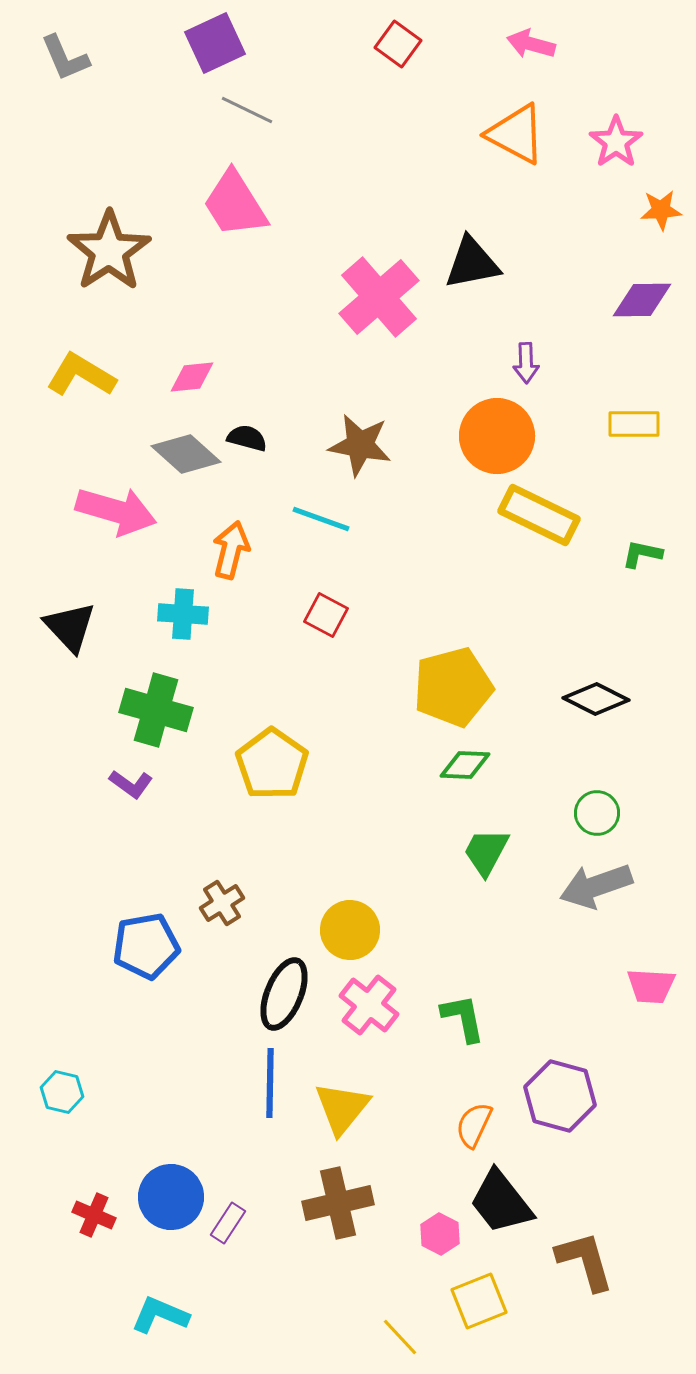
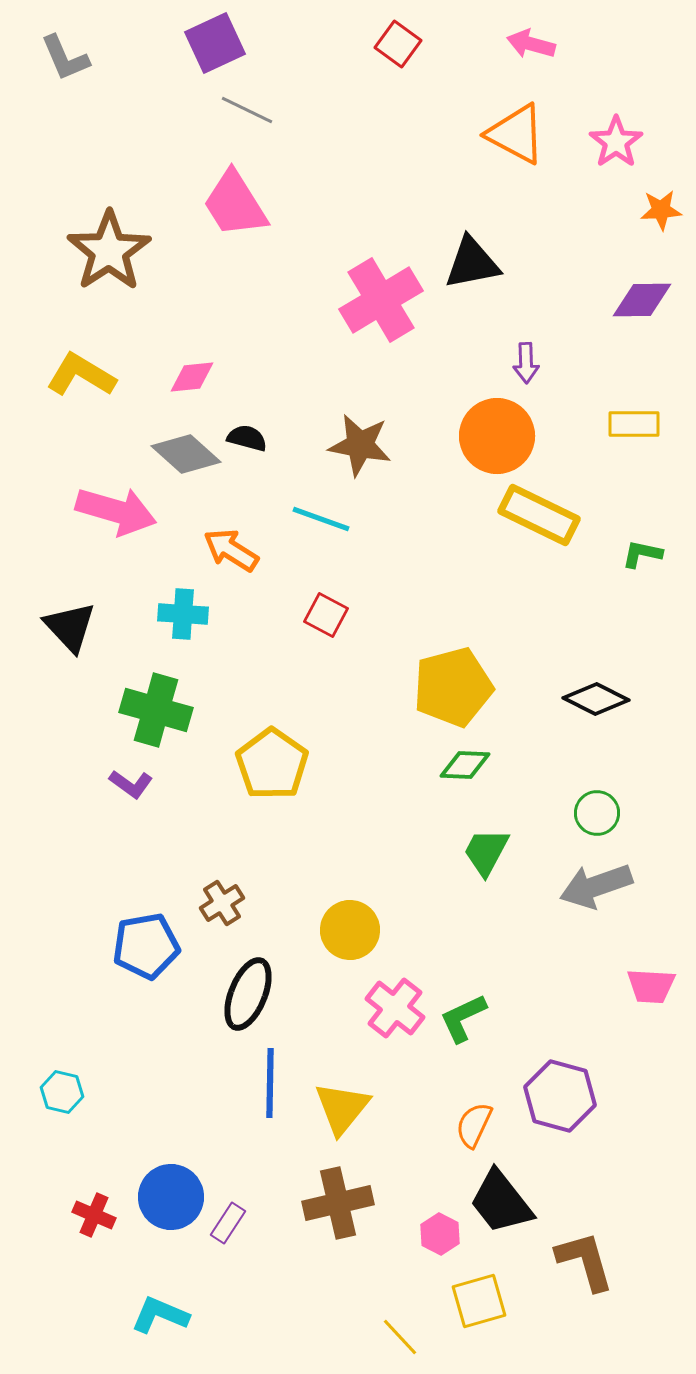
pink cross at (379, 297): moved 2 px right, 3 px down; rotated 10 degrees clockwise
orange arrow at (231, 550): rotated 72 degrees counterclockwise
black ellipse at (284, 994): moved 36 px left
pink cross at (369, 1005): moved 26 px right, 3 px down
green L-shape at (463, 1018): rotated 104 degrees counterclockwise
yellow square at (479, 1301): rotated 6 degrees clockwise
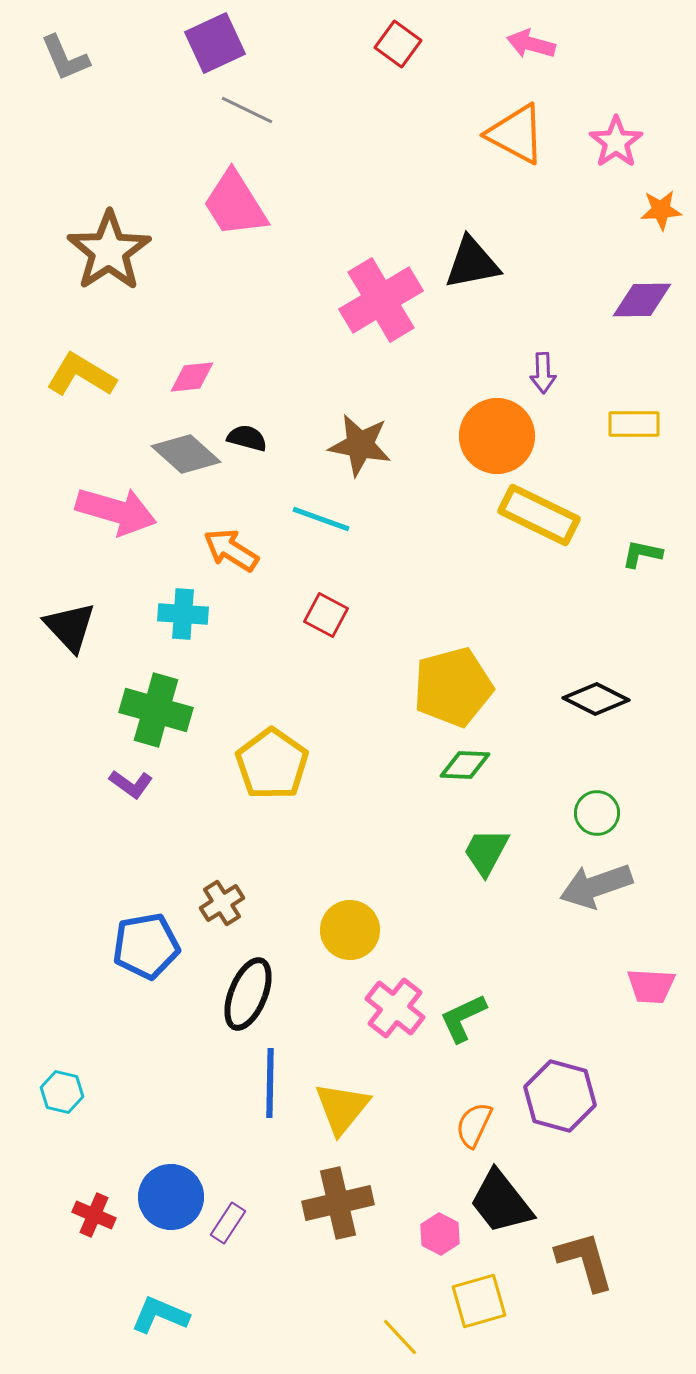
purple arrow at (526, 363): moved 17 px right, 10 px down
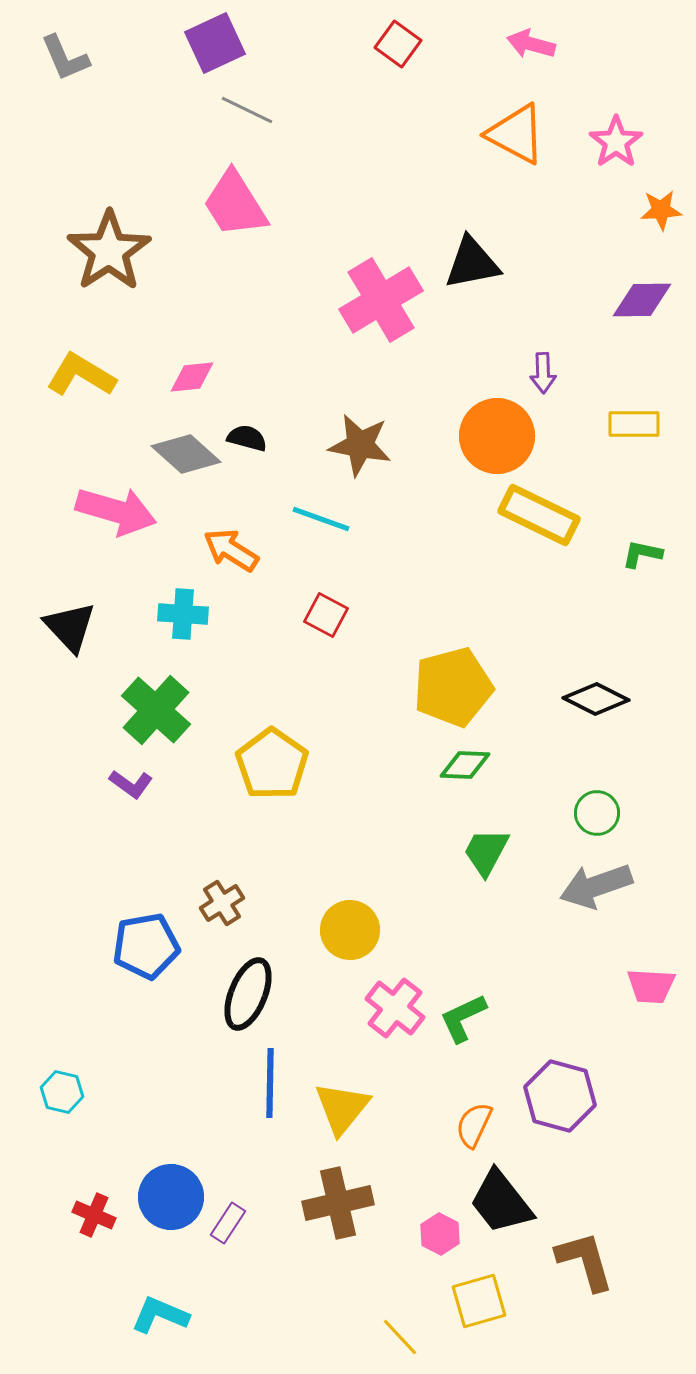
green cross at (156, 710): rotated 26 degrees clockwise
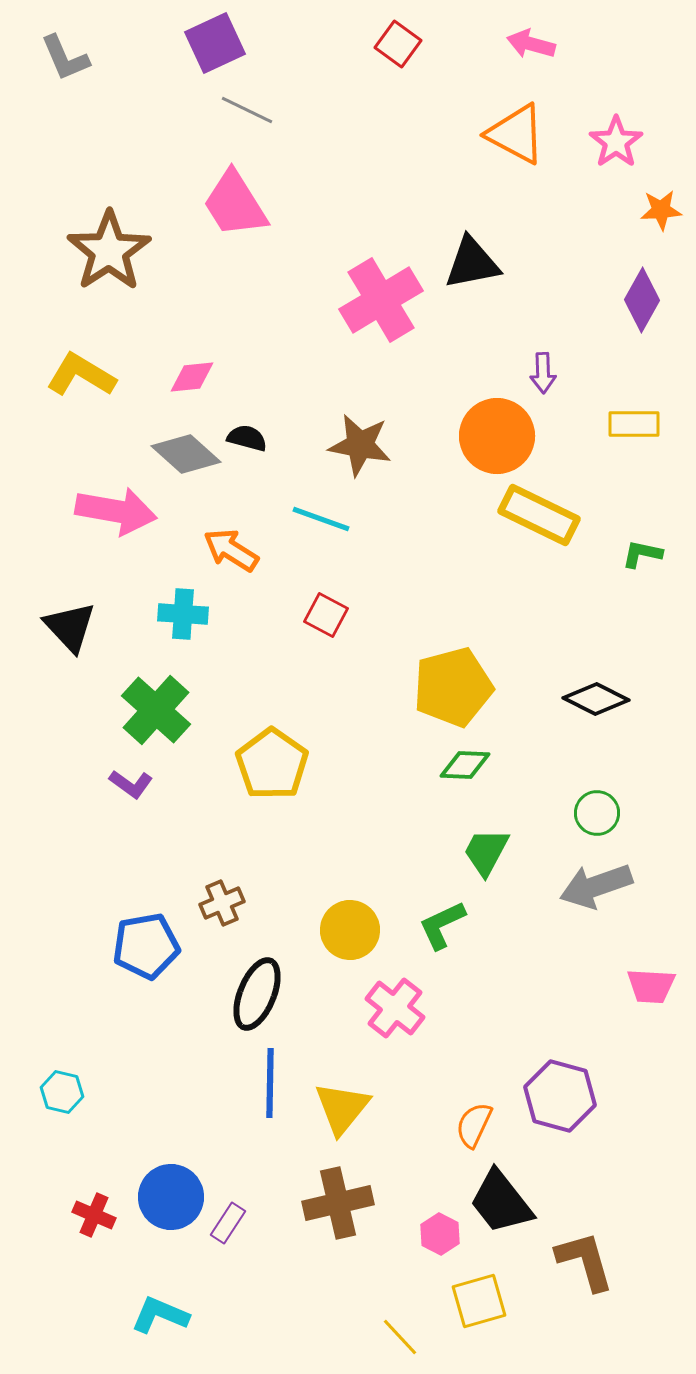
purple diamond at (642, 300): rotated 60 degrees counterclockwise
pink arrow at (116, 511): rotated 6 degrees counterclockwise
brown cross at (222, 903): rotated 9 degrees clockwise
black ellipse at (248, 994): moved 9 px right
green L-shape at (463, 1018): moved 21 px left, 93 px up
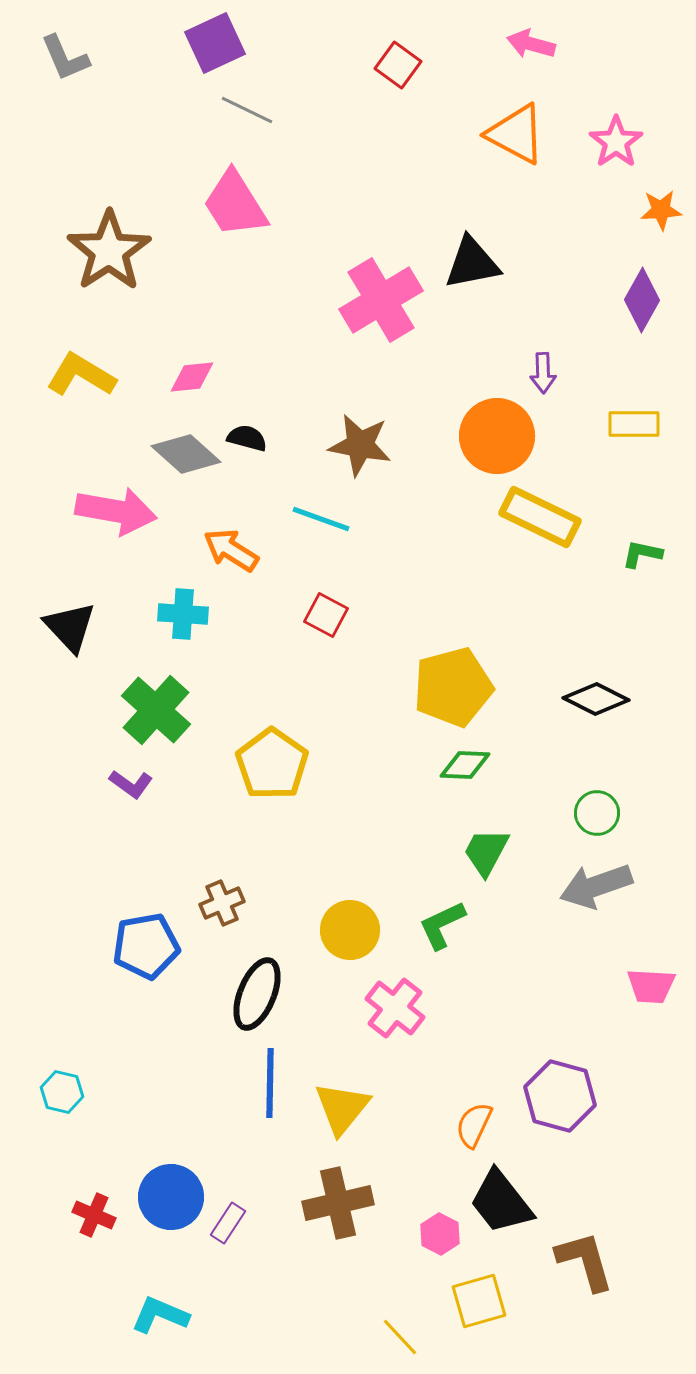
red square at (398, 44): moved 21 px down
yellow rectangle at (539, 515): moved 1 px right, 2 px down
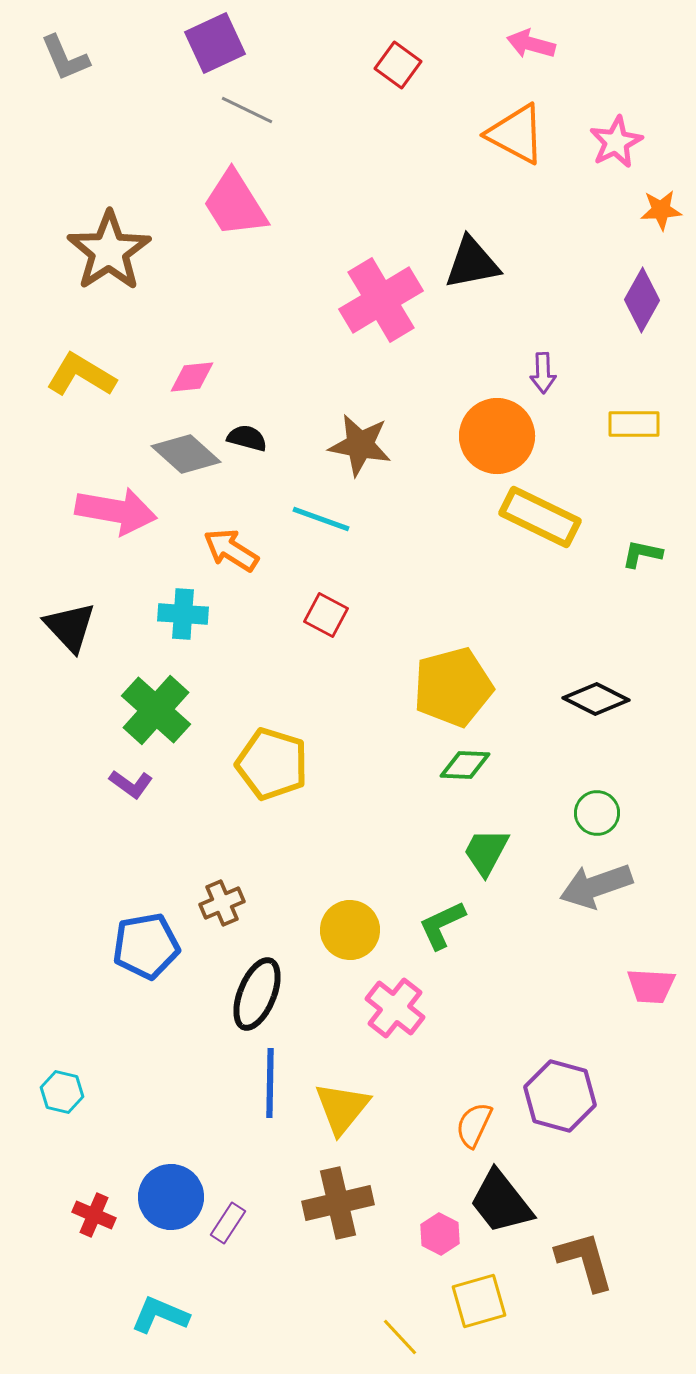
pink star at (616, 142): rotated 8 degrees clockwise
yellow pentagon at (272, 764): rotated 18 degrees counterclockwise
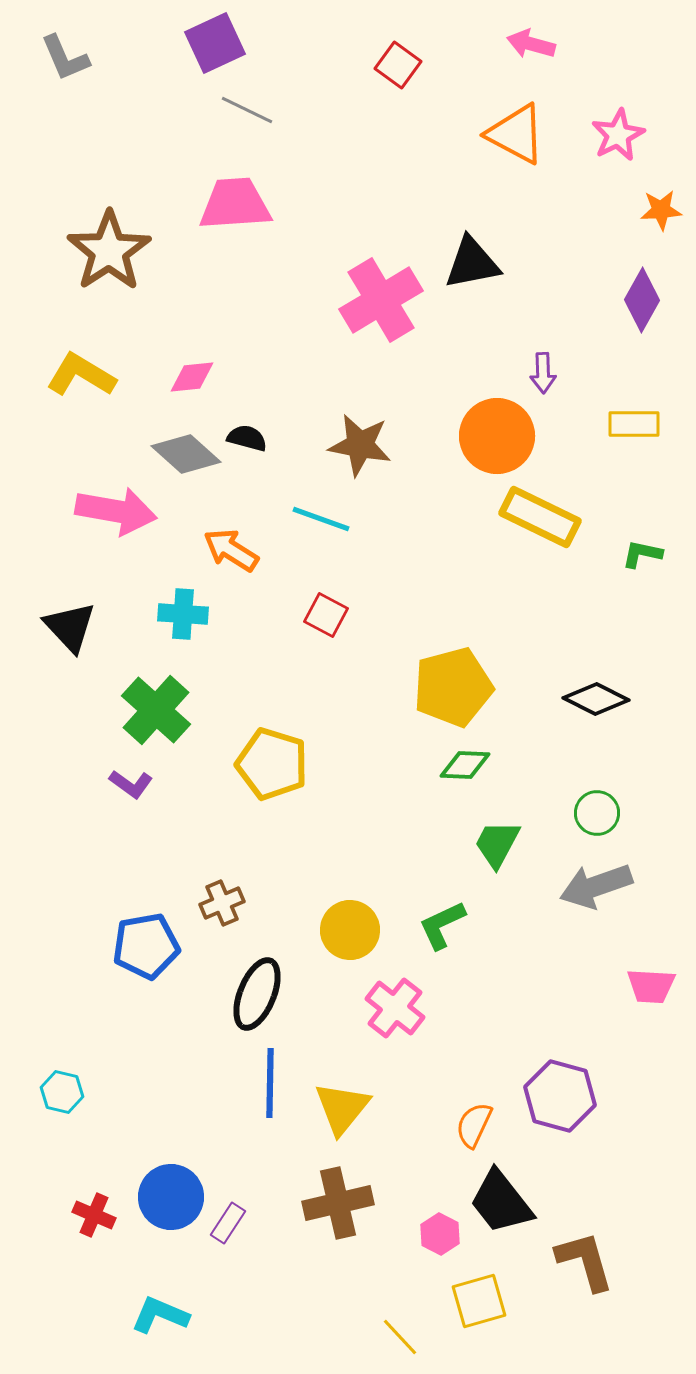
pink star at (616, 142): moved 2 px right, 7 px up
pink trapezoid at (235, 204): rotated 118 degrees clockwise
green trapezoid at (486, 852): moved 11 px right, 8 px up
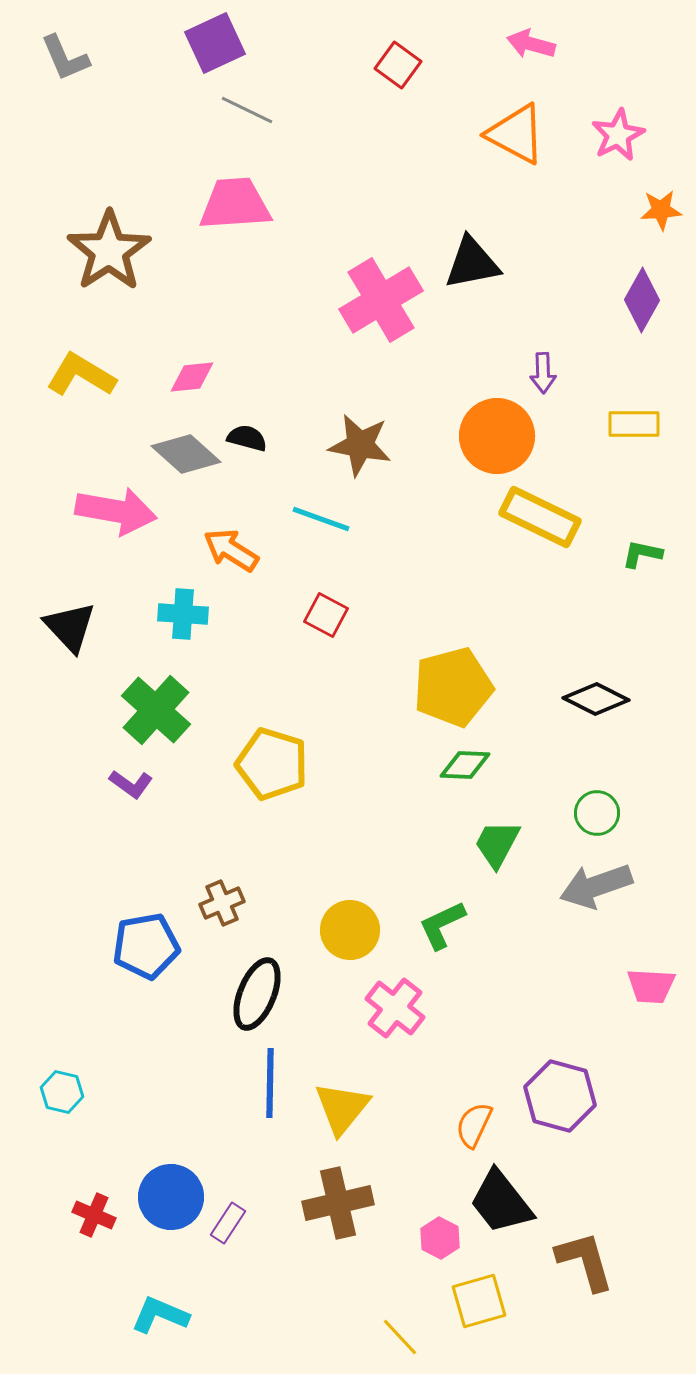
pink hexagon at (440, 1234): moved 4 px down
